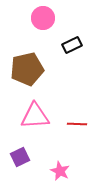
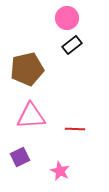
pink circle: moved 24 px right
black rectangle: rotated 12 degrees counterclockwise
pink triangle: moved 4 px left
red line: moved 2 px left, 5 px down
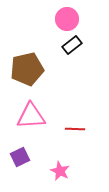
pink circle: moved 1 px down
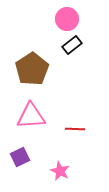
brown pentagon: moved 5 px right; rotated 20 degrees counterclockwise
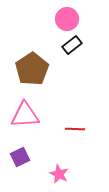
pink triangle: moved 6 px left, 1 px up
pink star: moved 1 px left, 3 px down
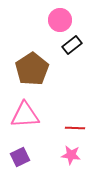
pink circle: moved 7 px left, 1 px down
red line: moved 1 px up
pink star: moved 12 px right, 19 px up; rotated 18 degrees counterclockwise
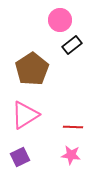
pink triangle: rotated 28 degrees counterclockwise
red line: moved 2 px left, 1 px up
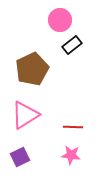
brown pentagon: rotated 8 degrees clockwise
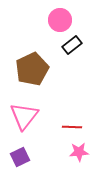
pink triangle: moved 1 px left, 1 px down; rotated 20 degrees counterclockwise
red line: moved 1 px left
pink star: moved 8 px right, 3 px up; rotated 12 degrees counterclockwise
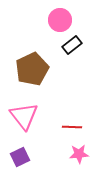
pink triangle: rotated 16 degrees counterclockwise
pink star: moved 2 px down
